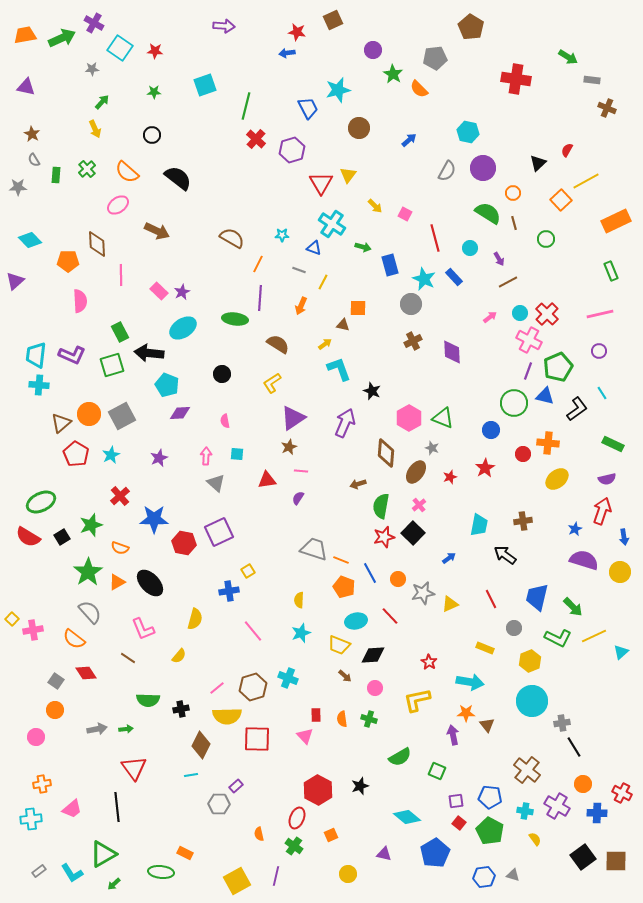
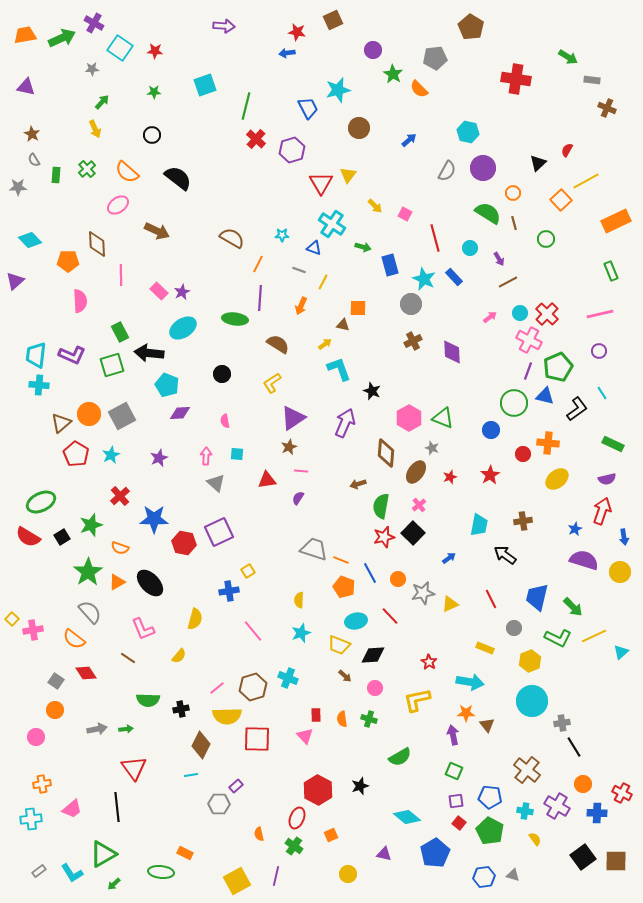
red star at (485, 468): moved 5 px right, 7 px down
green square at (437, 771): moved 17 px right
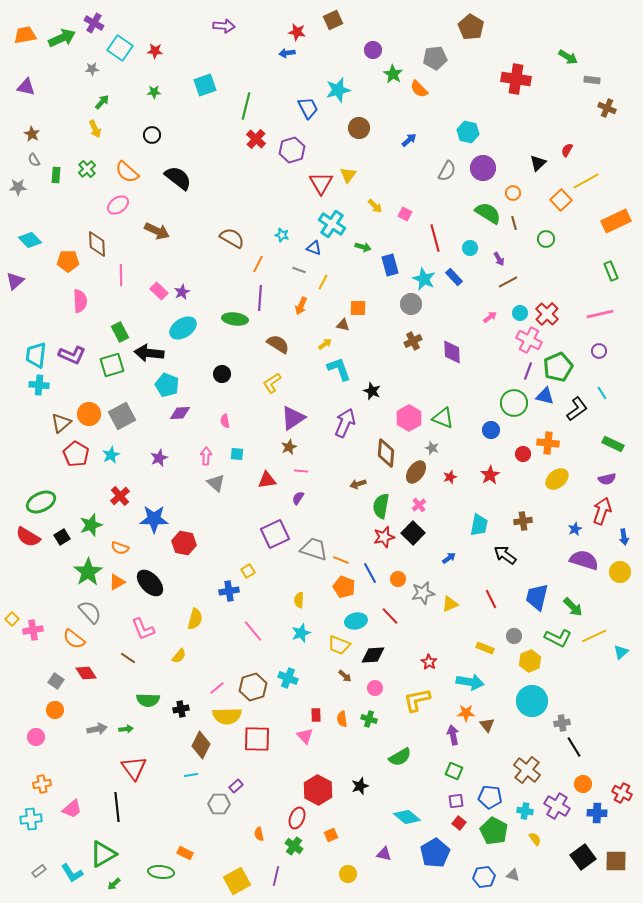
cyan star at (282, 235): rotated 16 degrees clockwise
purple square at (219, 532): moved 56 px right, 2 px down
gray circle at (514, 628): moved 8 px down
green pentagon at (490, 831): moved 4 px right
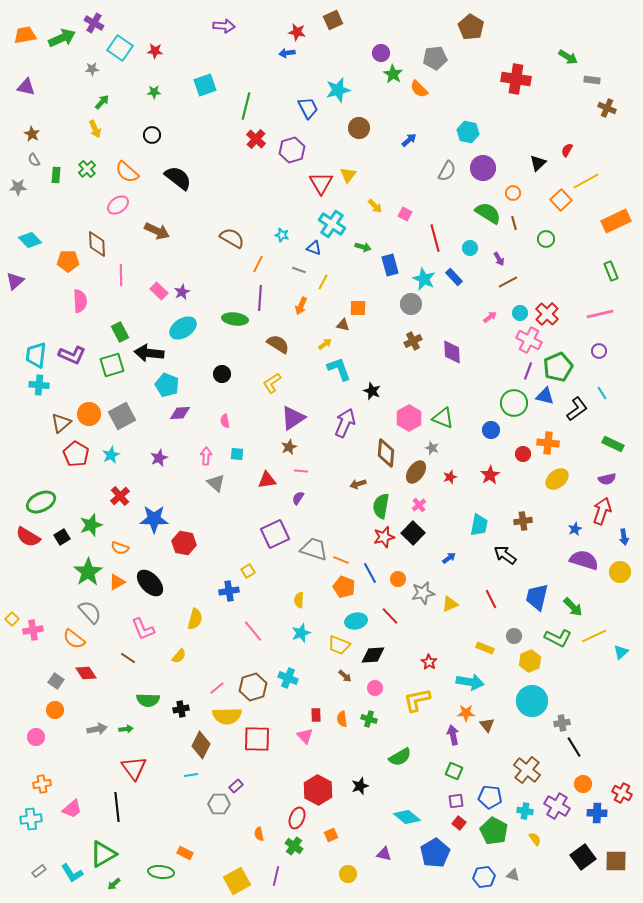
purple circle at (373, 50): moved 8 px right, 3 px down
